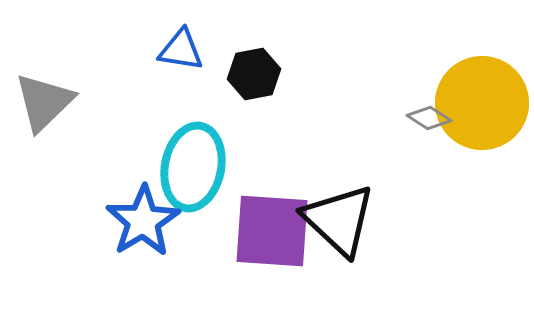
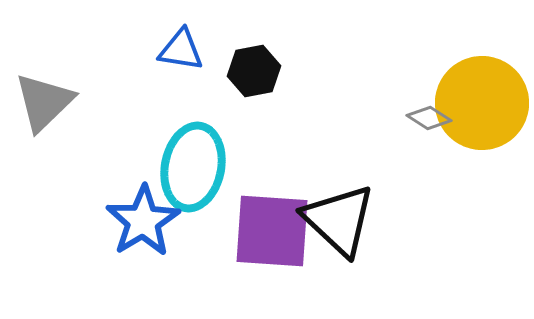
black hexagon: moved 3 px up
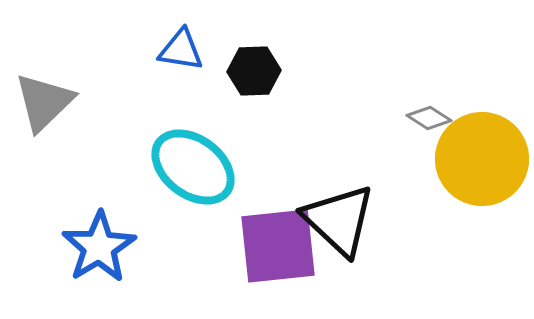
black hexagon: rotated 9 degrees clockwise
yellow circle: moved 56 px down
cyan ellipse: rotated 64 degrees counterclockwise
blue star: moved 44 px left, 26 px down
purple square: moved 6 px right, 15 px down; rotated 10 degrees counterclockwise
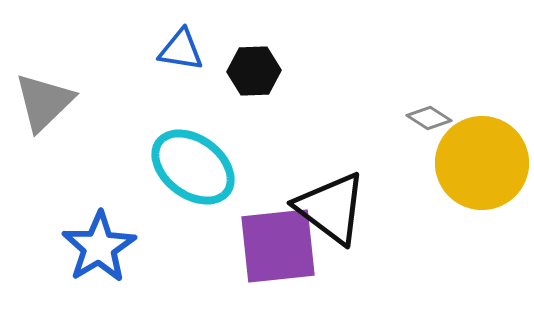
yellow circle: moved 4 px down
black triangle: moved 8 px left, 12 px up; rotated 6 degrees counterclockwise
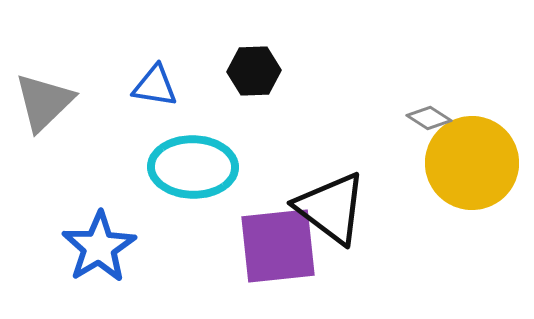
blue triangle: moved 26 px left, 36 px down
yellow circle: moved 10 px left
cyan ellipse: rotated 36 degrees counterclockwise
